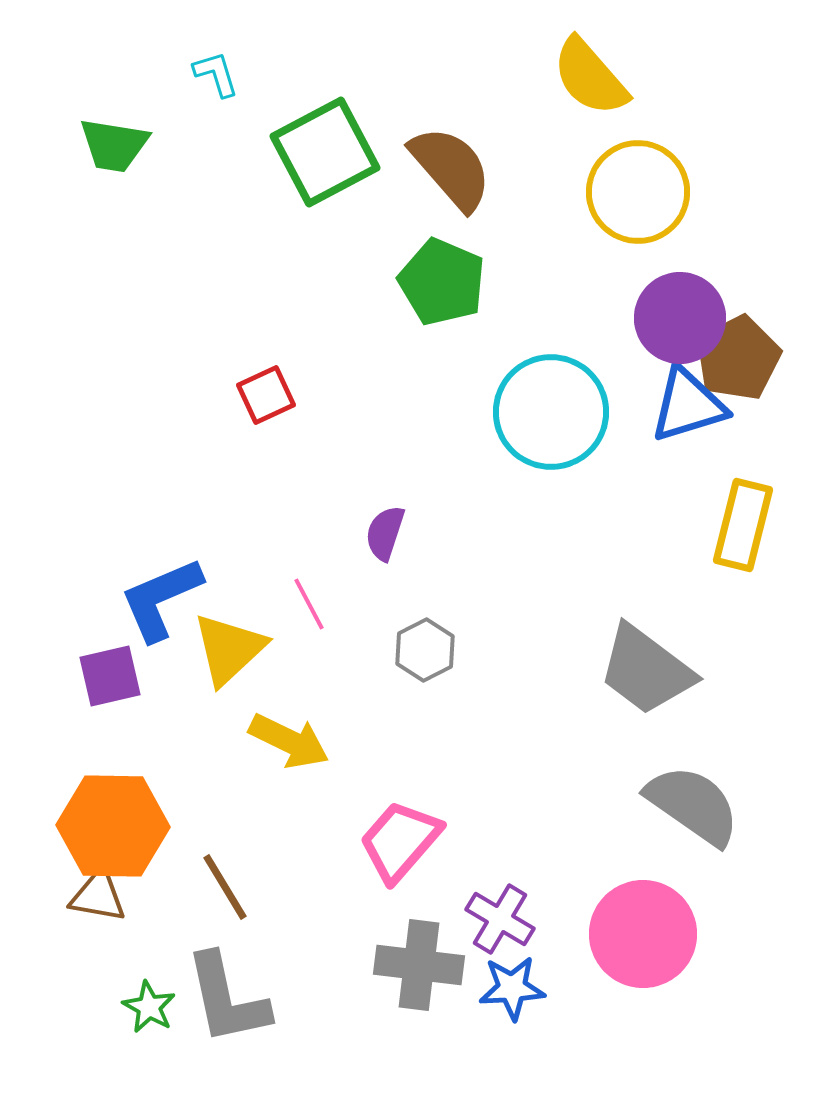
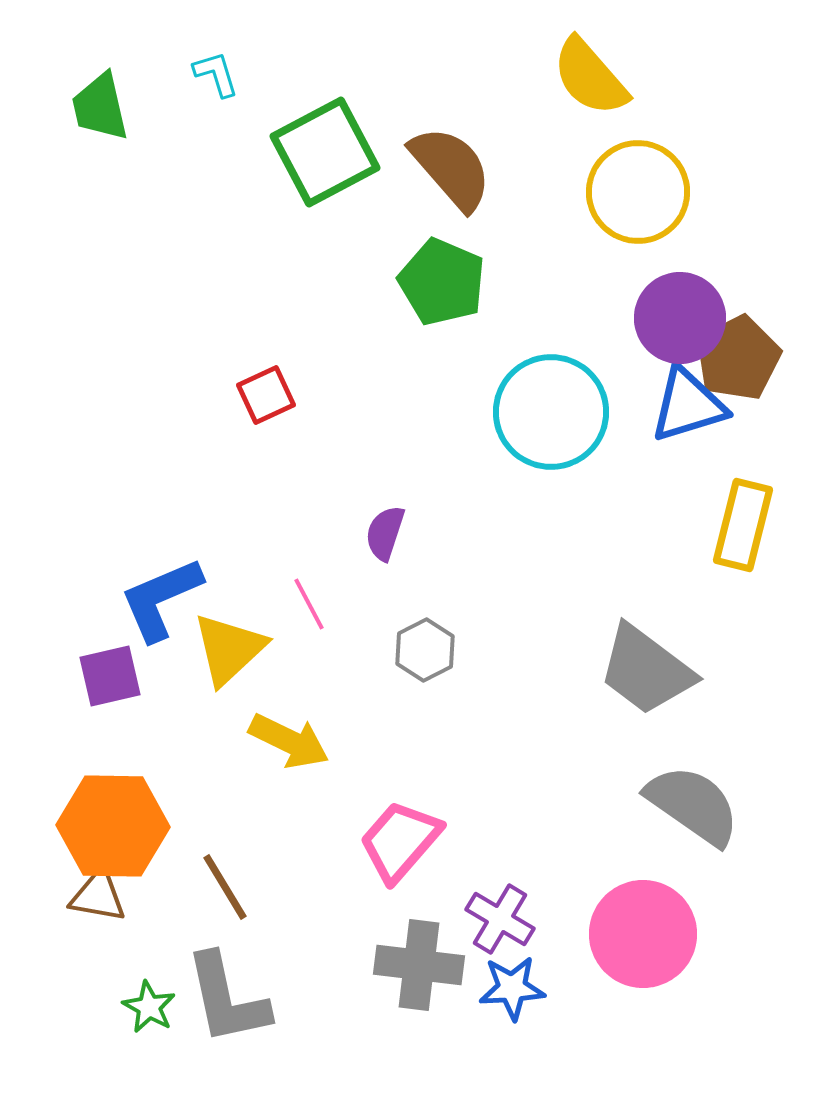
green trapezoid: moved 14 px left, 38 px up; rotated 68 degrees clockwise
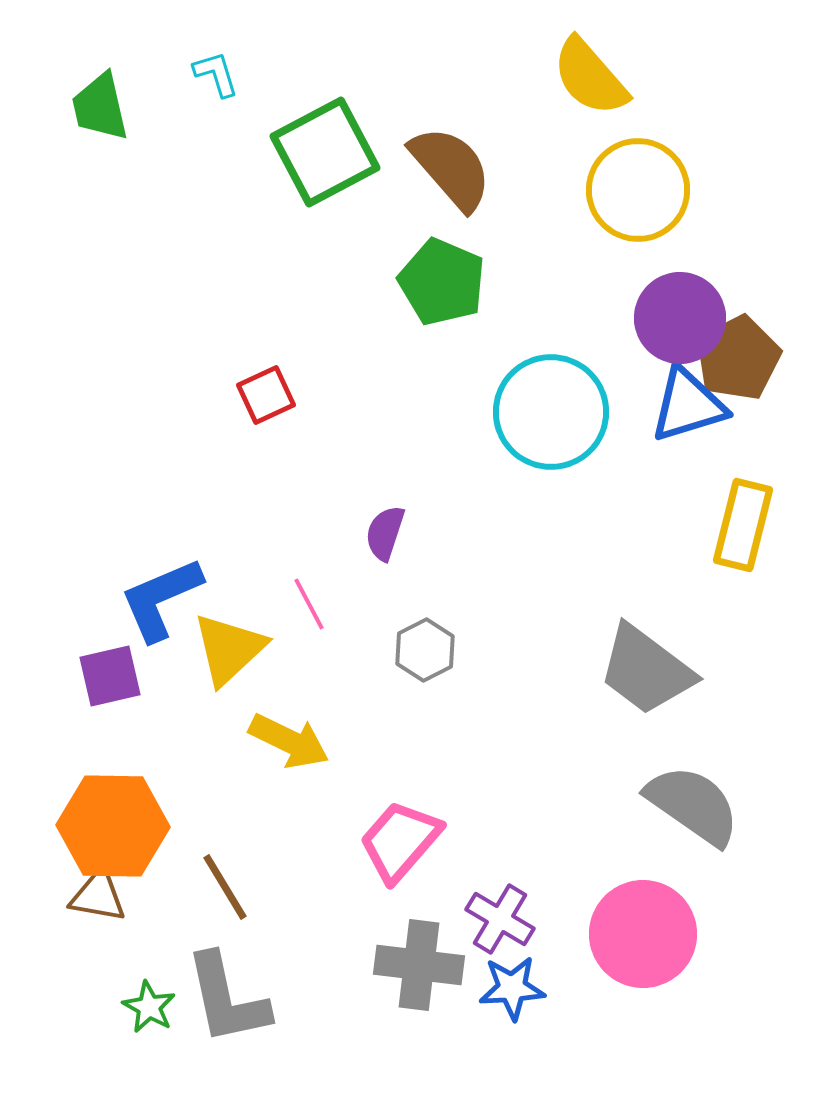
yellow circle: moved 2 px up
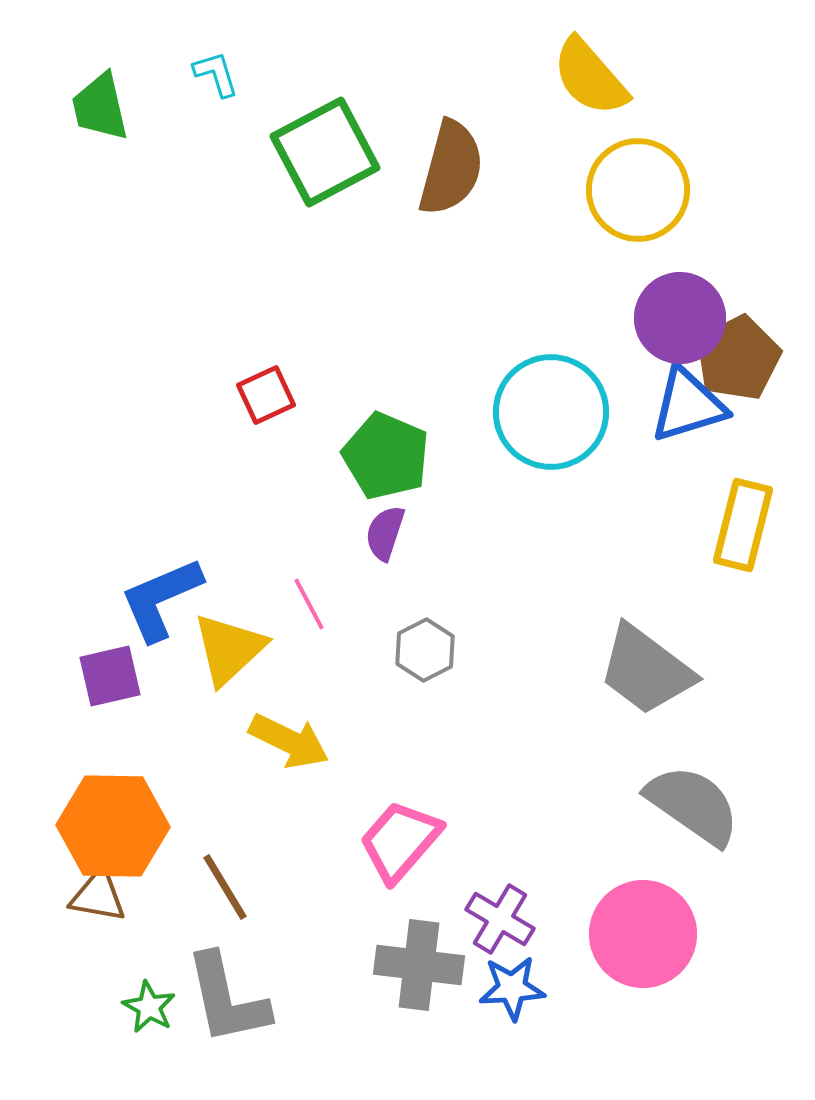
brown semicircle: rotated 56 degrees clockwise
green pentagon: moved 56 px left, 174 px down
